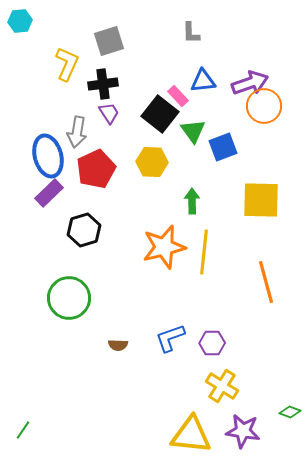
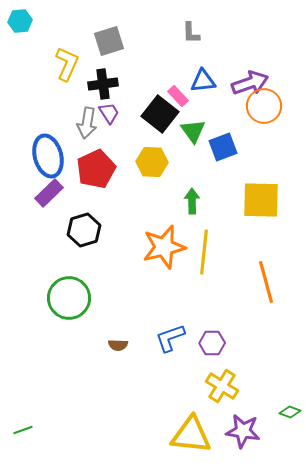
gray arrow: moved 10 px right, 9 px up
green line: rotated 36 degrees clockwise
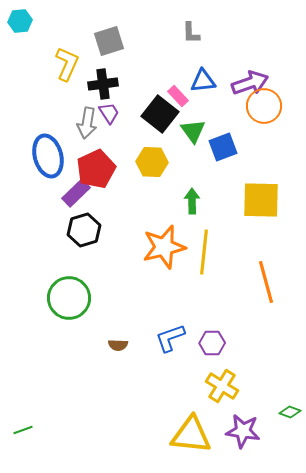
purple rectangle: moved 27 px right
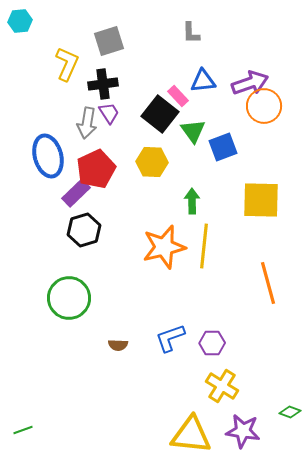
yellow line: moved 6 px up
orange line: moved 2 px right, 1 px down
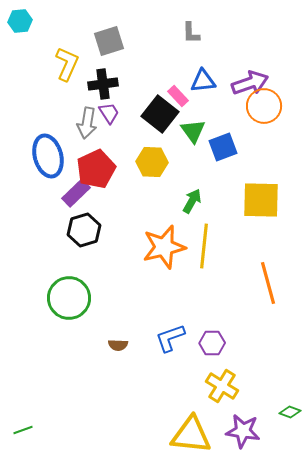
green arrow: rotated 30 degrees clockwise
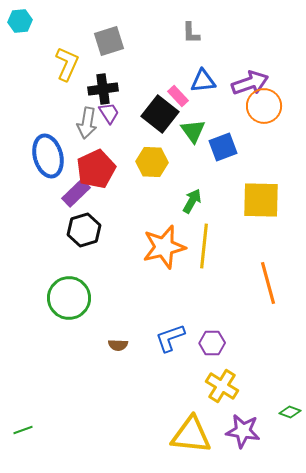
black cross: moved 5 px down
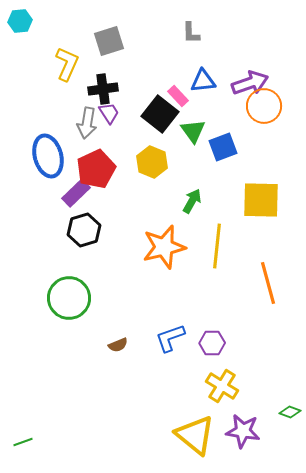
yellow hexagon: rotated 20 degrees clockwise
yellow line: moved 13 px right
brown semicircle: rotated 24 degrees counterclockwise
green line: moved 12 px down
yellow triangle: moved 4 px right; rotated 33 degrees clockwise
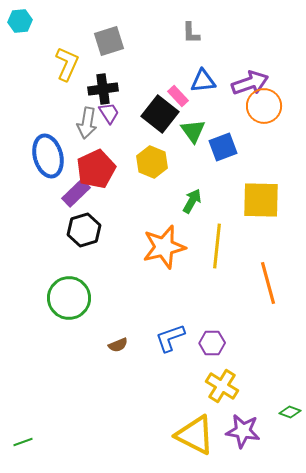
yellow triangle: rotated 12 degrees counterclockwise
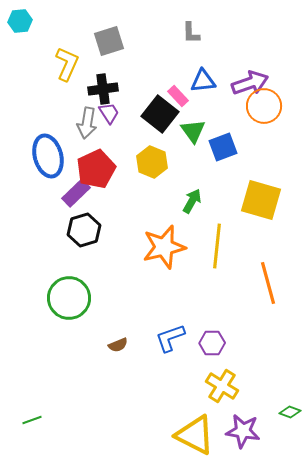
yellow square: rotated 15 degrees clockwise
green line: moved 9 px right, 22 px up
